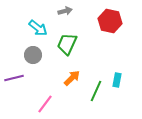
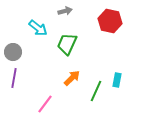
gray circle: moved 20 px left, 3 px up
purple line: rotated 66 degrees counterclockwise
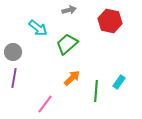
gray arrow: moved 4 px right, 1 px up
green trapezoid: rotated 25 degrees clockwise
cyan rectangle: moved 2 px right, 2 px down; rotated 24 degrees clockwise
green line: rotated 20 degrees counterclockwise
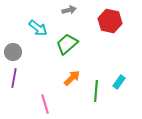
pink line: rotated 54 degrees counterclockwise
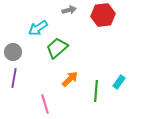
red hexagon: moved 7 px left, 6 px up; rotated 20 degrees counterclockwise
cyan arrow: rotated 108 degrees clockwise
green trapezoid: moved 10 px left, 4 px down
orange arrow: moved 2 px left, 1 px down
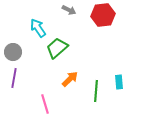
gray arrow: rotated 40 degrees clockwise
cyan arrow: rotated 90 degrees clockwise
cyan rectangle: rotated 40 degrees counterclockwise
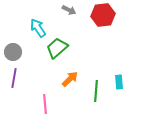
pink line: rotated 12 degrees clockwise
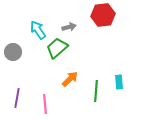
gray arrow: moved 17 px down; rotated 40 degrees counterclockwise
cyan arrow: moved 2 px down
purple line: moved 3 px right, 20 px down
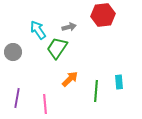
green trapezoid: rotated 15 degrees counterclockwise
